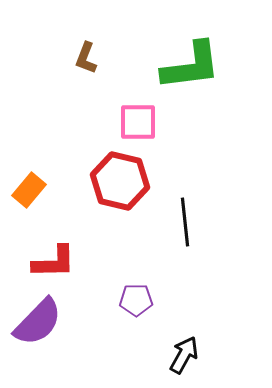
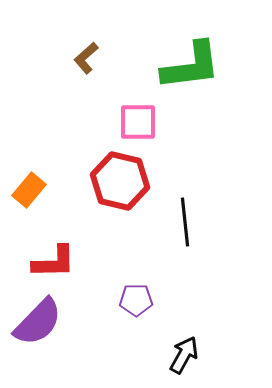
brown L-shape: rotated 28 degrees clockwise
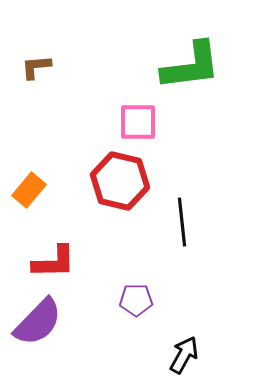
brown L-shape: moved 50 px left, 9 px down; rotated 36 degrees clockwise
black line: moved 3 px left
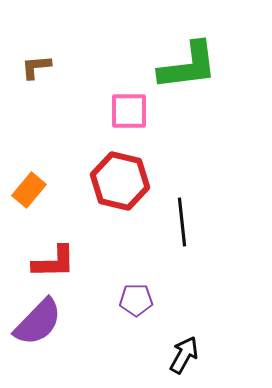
green L-shape: moved 3 px left
pink square: moved 9 px left, 11 px up
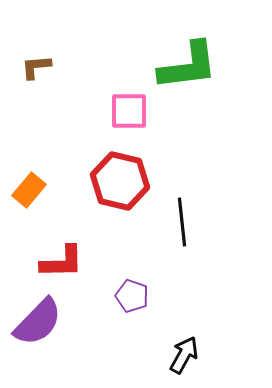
red L-shape: moved 8 px right
purple pentagon: moved 4 px left, 4 px up; rotated 20 degrees clockwise
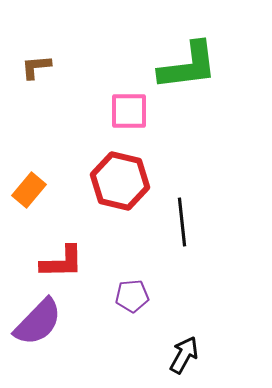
purple pentagon: rotated 24 degrees counterclockwise
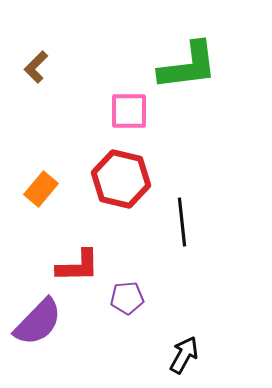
brown L-shape: rotated 40 degrees counterclockwise
red hexagon: moved 1 px right, 2 px up
orange rectangle: moved 12 px right, 1 px up
red L-shape: moved 16 px right, 4 px down
purple pentagon: moved 5 px left, 2 px down
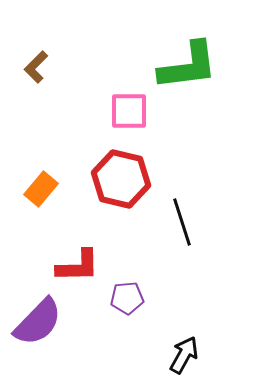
black line: rotated 12 degrees counterclockwise
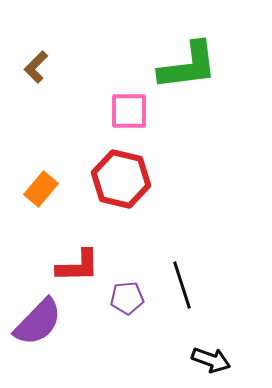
black line: moved 63 px down
black arrow: moved 27 px right, 5 px down; rotated 81 degrees clockwise
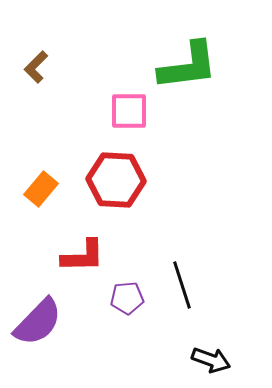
red hexagon: moved 5 px left, 1 px down; rotated 10 degrees counterclockwise
red L-shape: moved 5 px right, 10 px up
